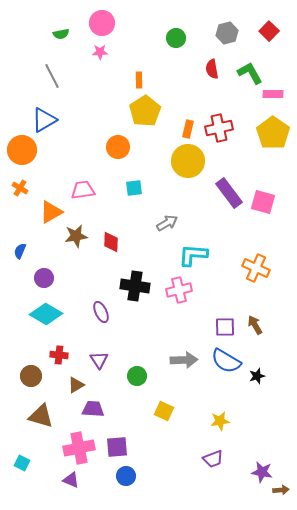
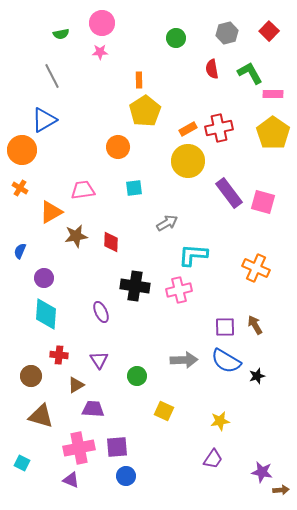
orange rectangle at (188, 129): rotated 48 degrees clockwise
cyan diamond at (46, 314): rotated 64 degrees clockwise
purple trapezoid at (213, 459): rotated 35 degrees counterclockwise
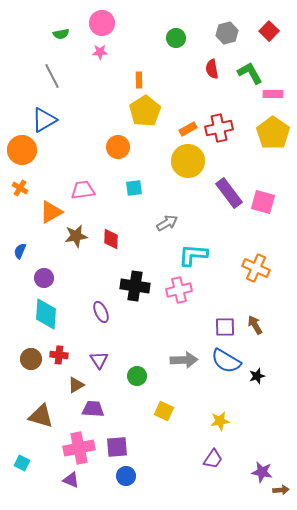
red diamond at (111, 242): moved 3 px up
brown circle at (31, 376): moved 17 px up
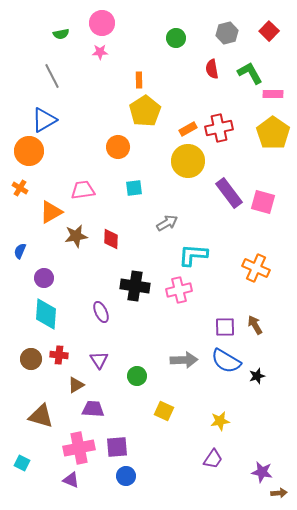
orange circle at (22, 150): moved 7 px right, 1 px down
brown arrow at (281, 490): moved 2 px left, 3 px down
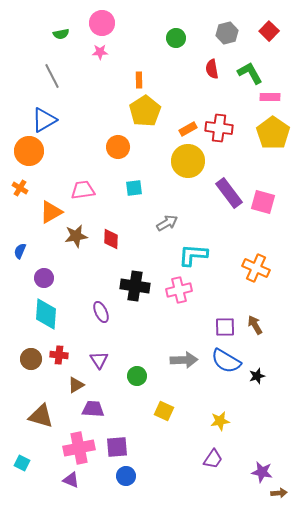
pink rectangle at (273, 94): moved 3 px left, 3 px down
red cross at (219, 128): rotated 20 degrees clockwise
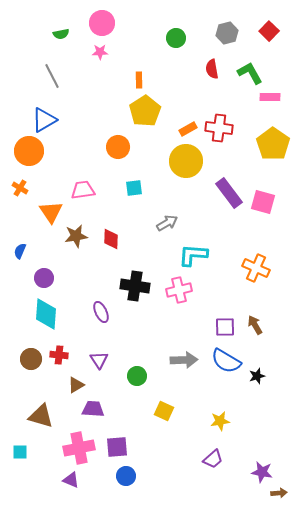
yellow pentagon at (273, 133): moved 11 px down
yellow circle at (188, 161): moved 2 px left
orange triangle at (51, 212): rotated 35 degrees counterclockwise
purple trapezoid at (213, 459): rotated 15 degrees clockwise
cyan square at (22, 463): moved 2 px left, 11 px up; rotated 28 degrees counterclockwise
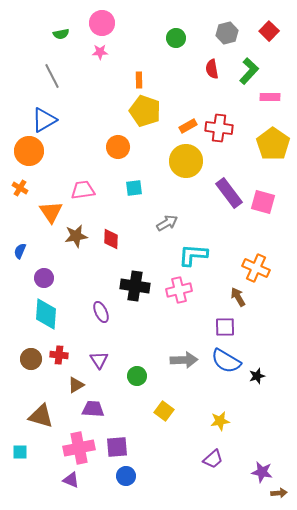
green L-shape at (250, 73): moved 1 px left, 2 px up; rotated 72 degrees clockwise
yellow pentagon at (145, 111): rotated 20 degrees counterclockwise
orange rectangle at (188, 129): moved 3 px up
brown arrow at (255, 325): moved 17 px left, 28 px up
yellow square at (164, 411): rotated 12 degrees clockwise
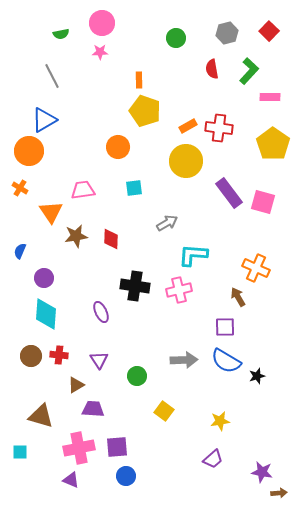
brown circle at (31, 359): moved 3 px up
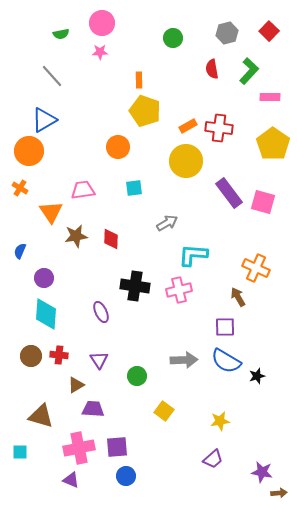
green circle at (176, 38): moved 3 px left
gray line at (52, 76): rotated 15 degrees counterclockwise
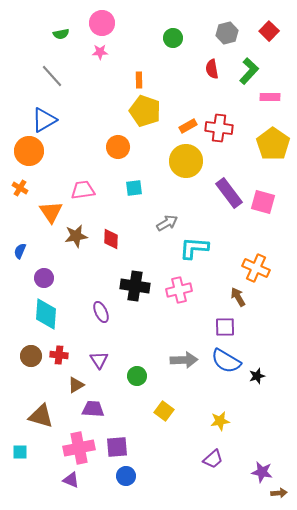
cyan L-shape at (193, 255): moved 1 px right, 7 px up
